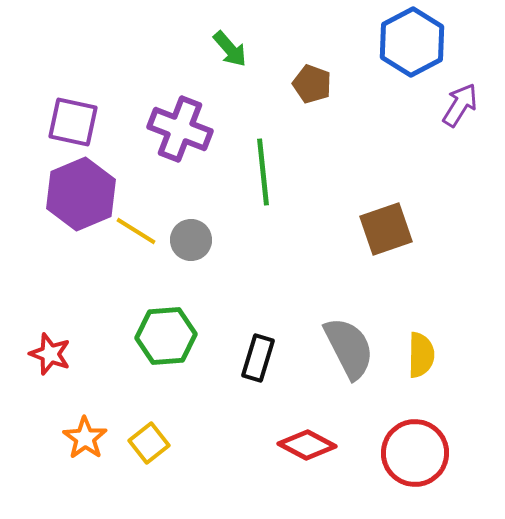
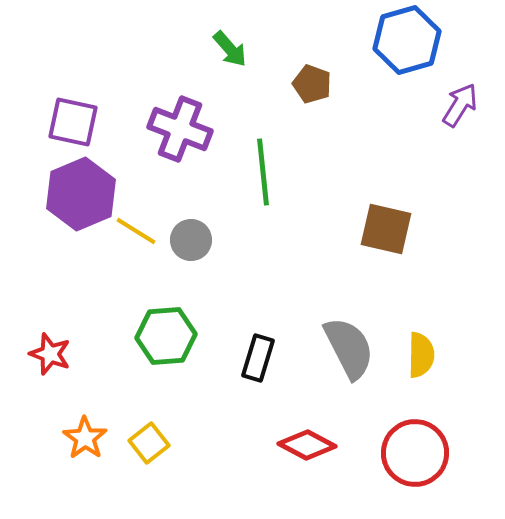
blue hexagon: moved 5 px left, 2 px up; rotated 12 degrees clockwise
brown square: rotated 32 degrees clockwise
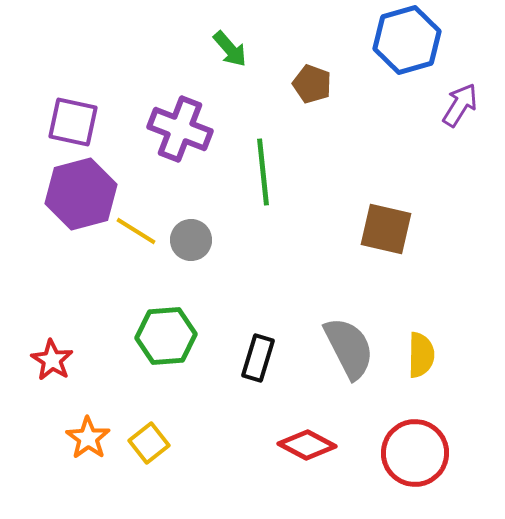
purple hexagon: rotated 8 degrees clockwise
red star: moved 2 px right, 6 px down; rotated 12 degrees clockwise
orange star: moved 3 px right
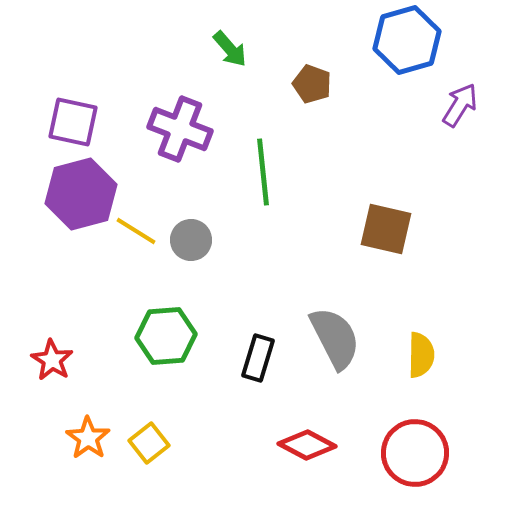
gray semicircle: moved 14 px left, 10 px up
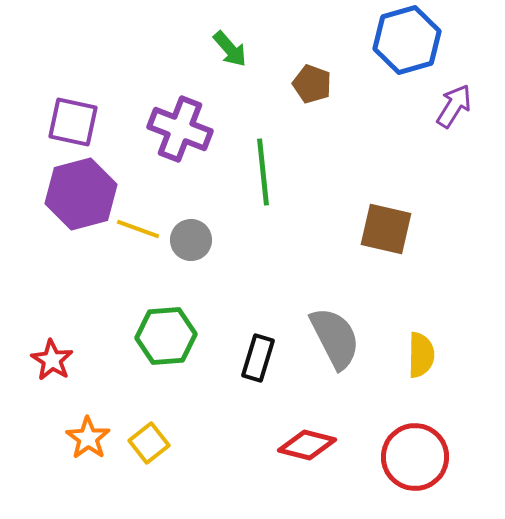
purple arrow: moved 6 px left, 1 px down
yellow line: moved 2 px right, 2 px up; rotated 12 degrees counterclockwise
red diamond: rotated 14 degrees counterclockwise
red circle: moved 4 px down
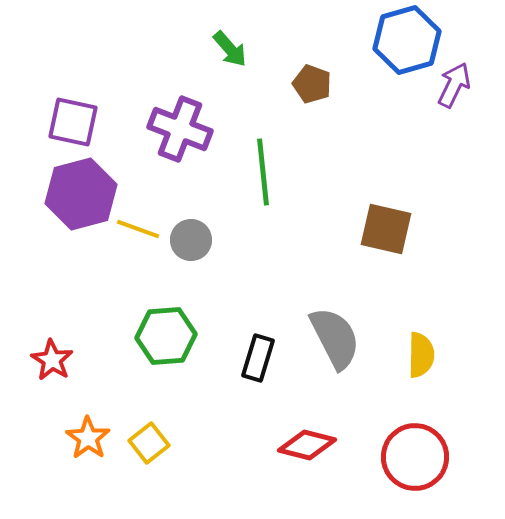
purple arrow: moved 21 px up; rotated 6 degrees counterclockwise
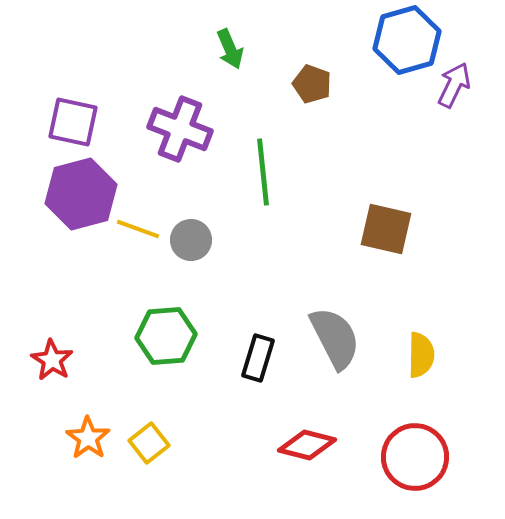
green arrow: rotated 18 degrees clockwise
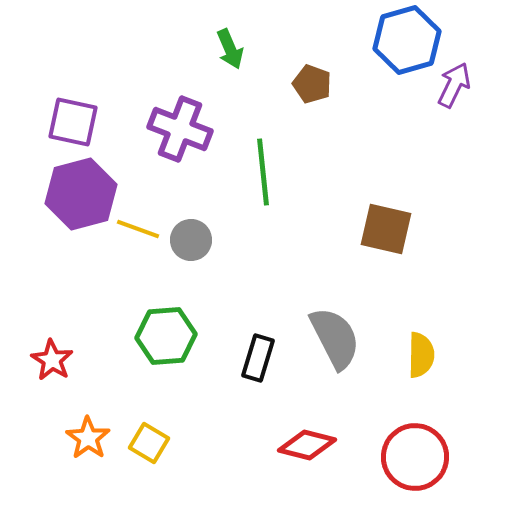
yellow square: rotated 21 degrees counterclockwise
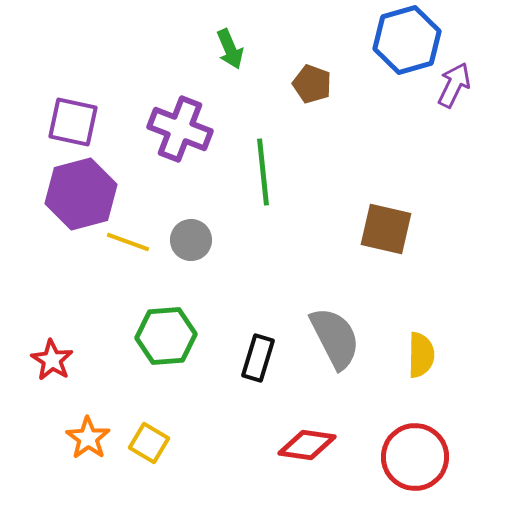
yellow line: moved 10 px left, 13 px down
red diamond: rotated 6 degrees counterclockwise
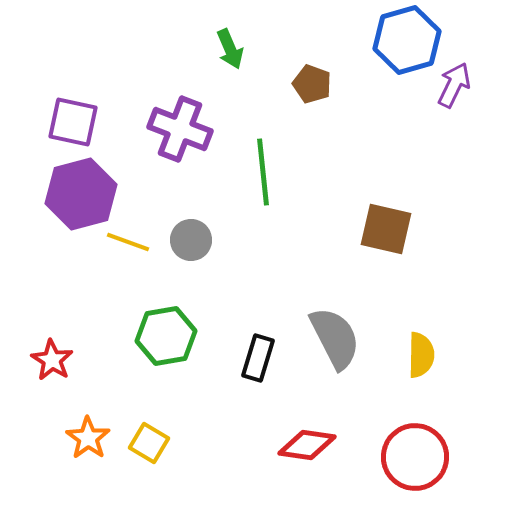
green hexagon: rotated 6 degrees counterclockwise
